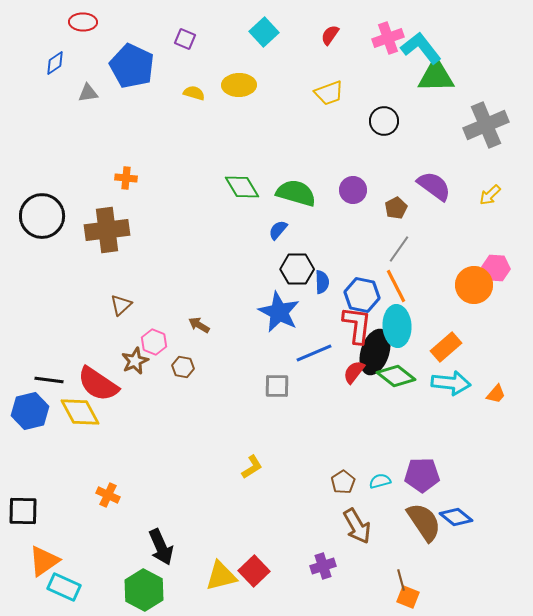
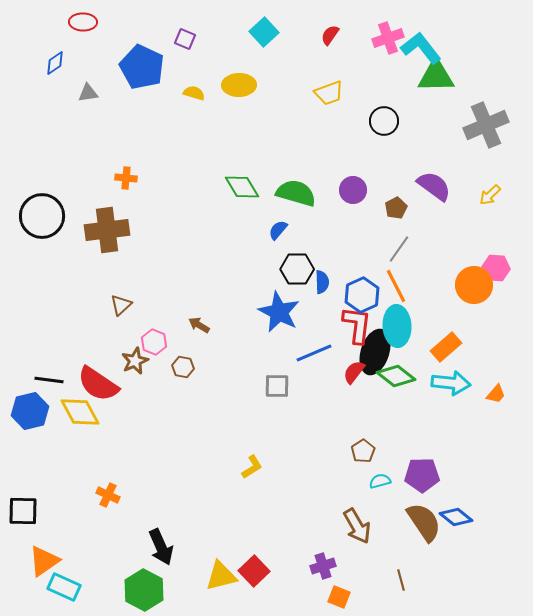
blue pentagon at (132, 66): moved 10 px right, 1 px down
blue hexagon at (362, 295): rotated 24 degrees clockwise
brown pentagon at (343, 482): moved 20 px right, 31 px up
orange square at (408, 597): moved 69 px left
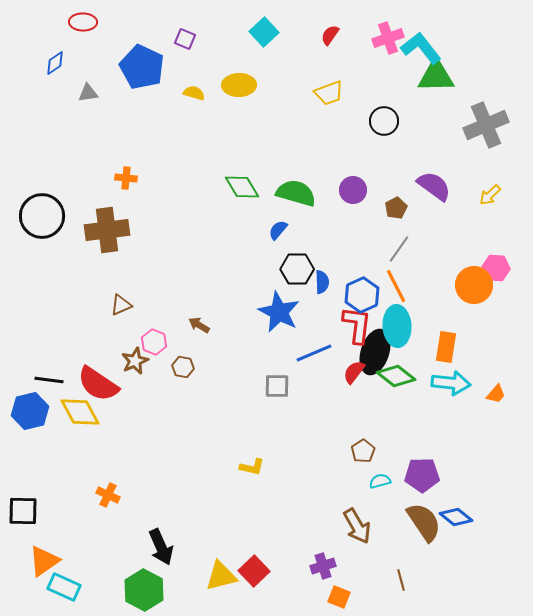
brown triangle at (121, 305): rotated 20 degrees clockwise
orange rectangle at (446, 347): rotated 40 degrees counterclockwise
yellow L-shape at (252, 467): rotated 45 degrees clockwise
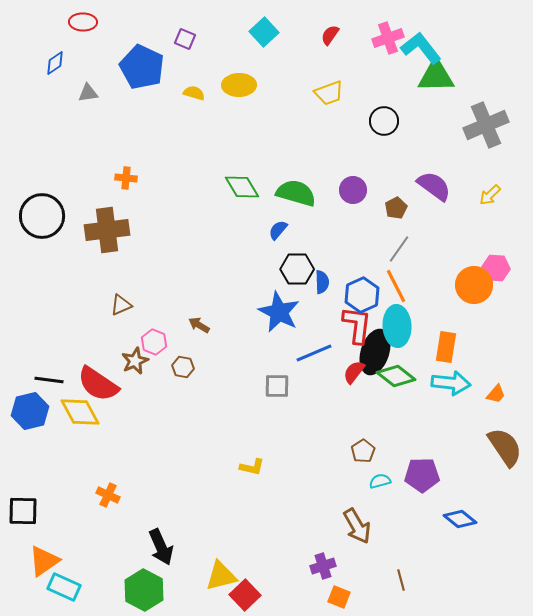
blue diamond at (456, 517): moved 4 px right, 2 px down
brown semicircle at (424, 522): moved 81 px right, 75 px up
red square at (254, 571): moved 9 px left, 24 px down
